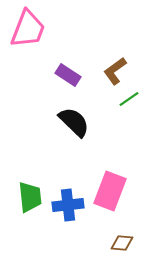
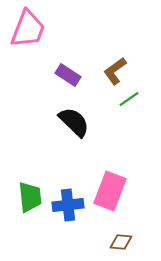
brown diamond: moved 1 px left, 1 px up
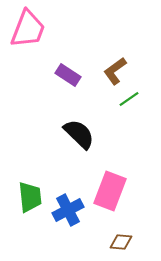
black semicircle: moved 5 px right, 12 px down
blue cross: moved 5 px down; rotated 20 degrees counterclockwise
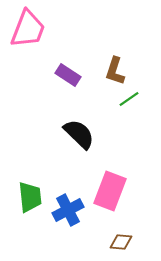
brown L-shape: rotated 36 degrees counterclockwise
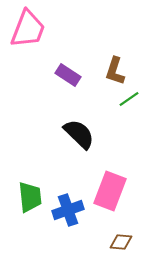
blue cross: rotated 8 degrees clockwise
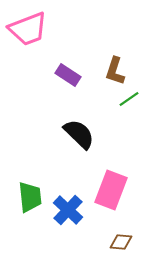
pink trapezoid: rotated 48 degrees clockwise
pink rectangle: moved 1 px right, 1 px up
blue cross: rotated 28 degrees counterclockwise
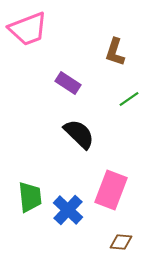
brown L-shape: moved 19 px up
purple rectangle: moved 8 px down
